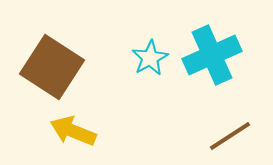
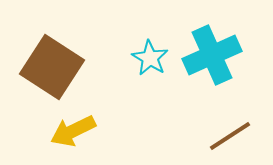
cyan star: rotated 12 degrees counterclockwise
yellow arrow: rotated 48 degrees counterclockwise
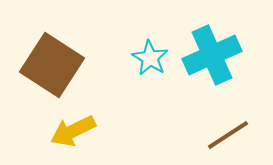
brown square: moved 2 px up
brown line: moved 2 px left, 1 px up
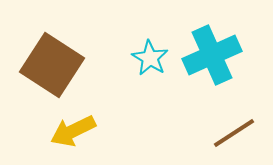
brown line: moved 6 px right, 2 px up
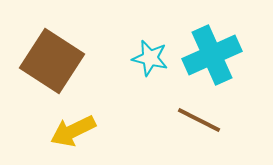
cyan star: rotated 18 degrees counterclockwise
brown square: moved 4 px up
brown line: moved 35 px left, 13 px up; rotated 60 degrees clockwise
